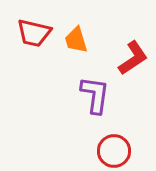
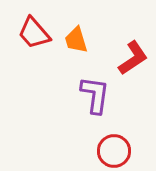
red trapezoid: rotated 36 degrees clockwise
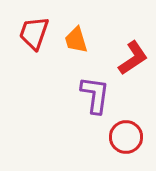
red trapezoid: rotated 60 degrees clockwise
red circle: moved 12 px right, 14 px up
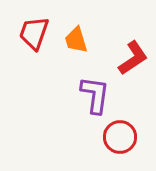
red circle: moved 6 px left
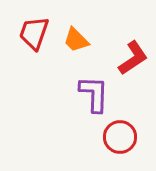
orange trapezoid: rotated 28 degrees counterclockwise
purple L-shape: moved 1 px left, 1 px up; rotated 6 degrees counterclockwise
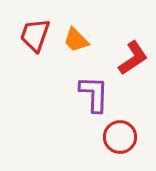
red trapezoid: moved 1 px right, 2 px down
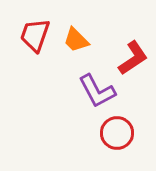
purple L-shape: moved 3 px right, 3 px up; rotated 150 degrees clockwise
red circle: moved 3 px left, 4 px up
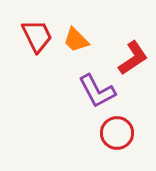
red trapezoid: moved 2 px right, 1 px down; rotated 135 degrees clockwise
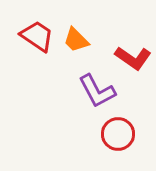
red trapezoid: rotated 30 degrees counterclockwise
red L-shape: rotated 69 degrees clockwise
red circle: moved 1 px right, 1 px down
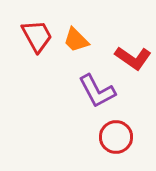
red trapezoid: rotated 27 degrees clockwise
red circle: moved 2 px left, 3 px down
